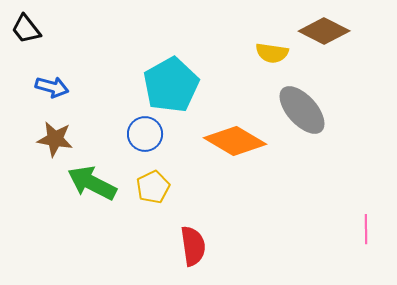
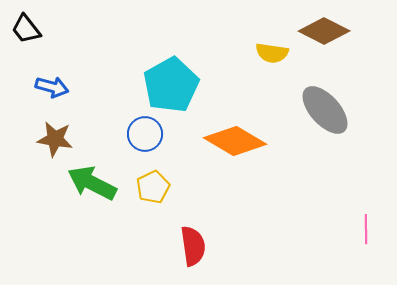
gray ellipse: moved 23 px right
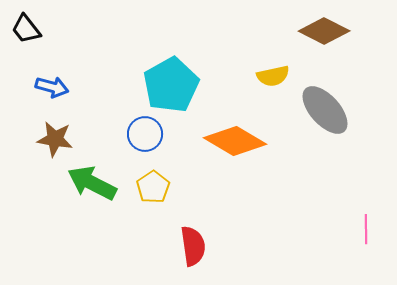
yellow semicircle: moved 1 px right, 23 px down; rotated 20 degrees counterclockwise
yellow pentagon: rotated 8 degrees counterclockwise
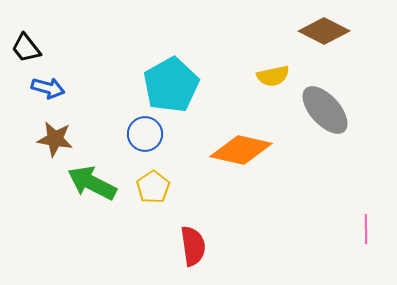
black trapezoid: moved 19 px down
blue arrow: moved 4 px left, 1 px down
orange diamond: moved 6 px right, 9 px down; rotated 18 degrees counterclockwise
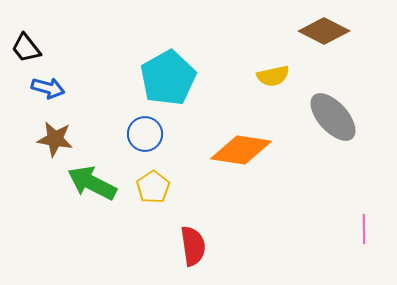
cyan pentagon: moved 3 px left, 7 px up
gray ellipse: moved 8 px right, 7 px down
orange diamond: rotated 4 degrees counterclockwise
pink line: moved 2 px left
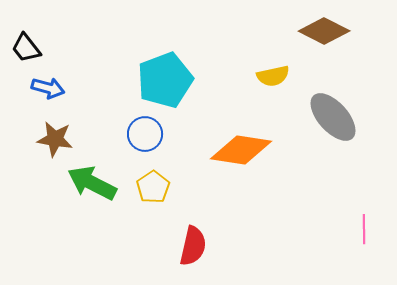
cyan pentagon: moved 3 px left, 2 px down; rotated 8 degrees clockwise
red semicircle: rotated 21 degrees clockwise
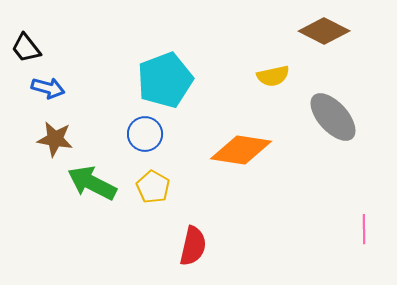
yellow pentagon: rotated 8 degrees counterclockwise
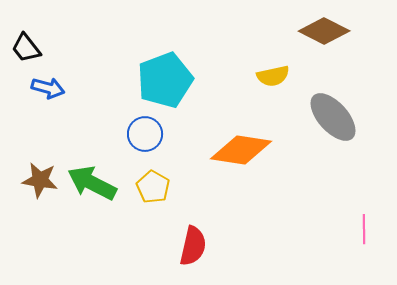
brown star: moved 15 px left, 41 px down
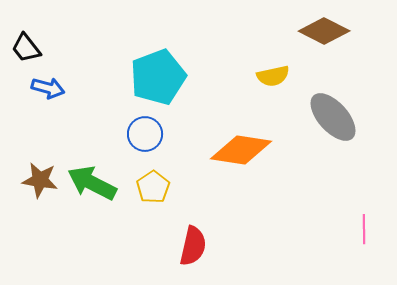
cyan pentagon: moved 7 px left, 3 px up
yellow pentagon: rotated 8 degrees clockwise
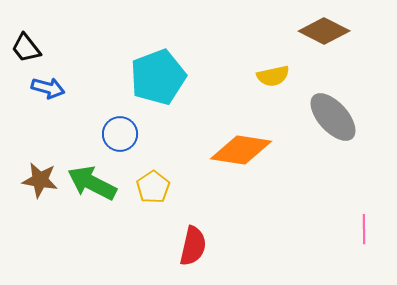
blue circle: moved 25 px left
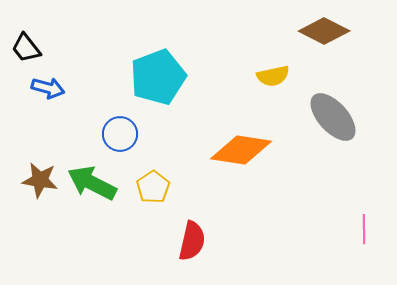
red semicircle: moved 1 px left, 5 px up
